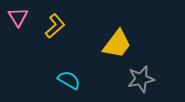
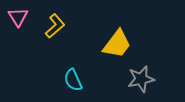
cyan semicircle: moved 4 px right; rotated 145 degrees counterclockwise
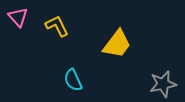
pink triangle: rotated 10 degrees counterclockwise
yellow L-shape: moved 2 px right; rotated 75 degrees counterclockwise
gray star: moved 22 px right, 5 px down
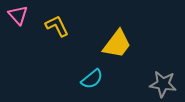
pink triangle: moved 2 px up
cyan semicircle: moved 19 px right, 1 px up; rotated 105 degrees counterclockwise
gray star: rotated 20 degrees clockwise
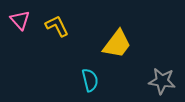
pink triangle: moved 2 px right, 5 px down
cyan semicircle: moved 2 px left, 1 px down; rotated 65 degrees counterclockwise
gray star: moved 1 px left, 3 px up
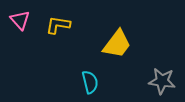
yellow L-shape: moved 1 px right, 1 px up; rotated 55 degrees counterclockwise
cyan semicircle: moved 2 px down
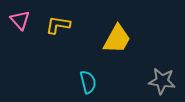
yellow trapezoid: moved 5 px up; rotated 8 degrees counterclockwise
cyan semicircle: moved 2 px left
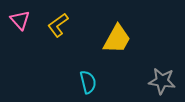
yellow L-shape: rotated 45 degrees counterclockwise
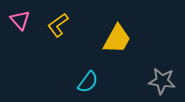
cyan semicircle: rotated 50 degrees clockwise
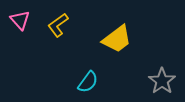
yellow trapezoid: rotated 24 degrees clockwise
gray star: rotated 28 degrees clockwise
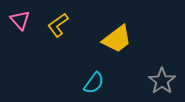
cyan semicircle: moved 6 px right, 1 px down
